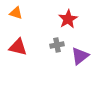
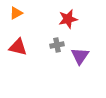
orange triangle: rotated 48 degrees counterclockwise
red star: rotated 18 degrees clockwise
purple triangle: rotated 18 degrees counterclockwise
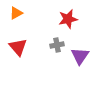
red triangle: rotated 36 degrees clockwise
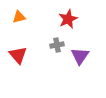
orange triangle: moved 3 px right, 4 px down; rotated 16 degrees clockwise
red star: rotated 12 degrees counterclockwise
red triangle: moved 8 px down
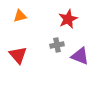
orange triangle: moved 1 px right, 1 px up
purple triangle: rotated 42 degrees counterclockwise
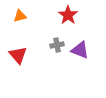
red star: moved 4 px up; rotated 12 degrees counterclockwise
purple triangle: moved 6 px up
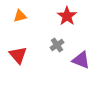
red star: moved 1 px left, 1 px down
gray cross: rotated 24 degrees counterclockwise
purple triangle: moved 1 px right, 10 px down
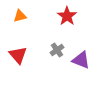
gray cross: moved 5 px down
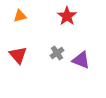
gray cross: moved 3 px down
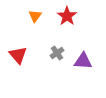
orange triangle: moved 15 px right; rotated 40 degrees counterclockwise
purple triangle: moved 2 px right, 1 px down; rotated 18 degrees counterclockwise
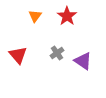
purple triangle: rotated 30 degrees clockwise
